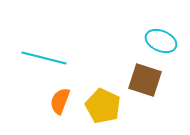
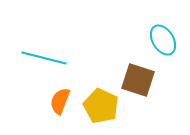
cyan ellipse: moved 2 px right, 1 px up; rotated 36 degrees clockwise
brown square: moved 7 px left
yellow pentagon: moved 2 px left
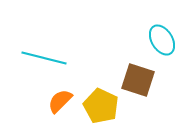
cyan ellipse: moved 1 px left
orange semicircle: rotated 24 degrees clockwise
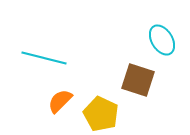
yellow pentagon: moved 8 px down
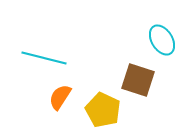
orange semicircle: moved 4 px up; rotated 12 degrees counterclockwise
yellow pentagon: moved 2 px right, 4 px up
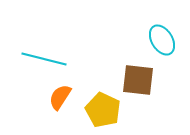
cyan line: moved 1 px down
brown square: rotated 12 degrees counterclockwise
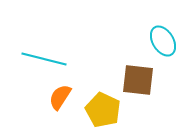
cyan ellipse: moved 1 px right, 1 px down
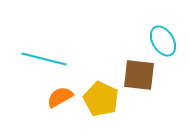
brown square: moved 1 px right, 5 px up
orange semicircle: rotated 28 degrees clockwise
yellow pentagon: moved 2 px left, 11 px up
